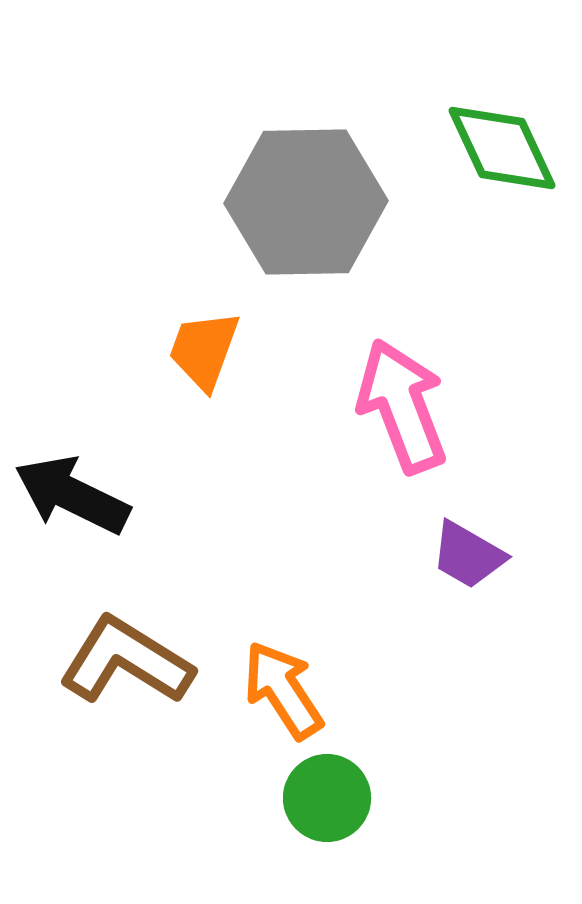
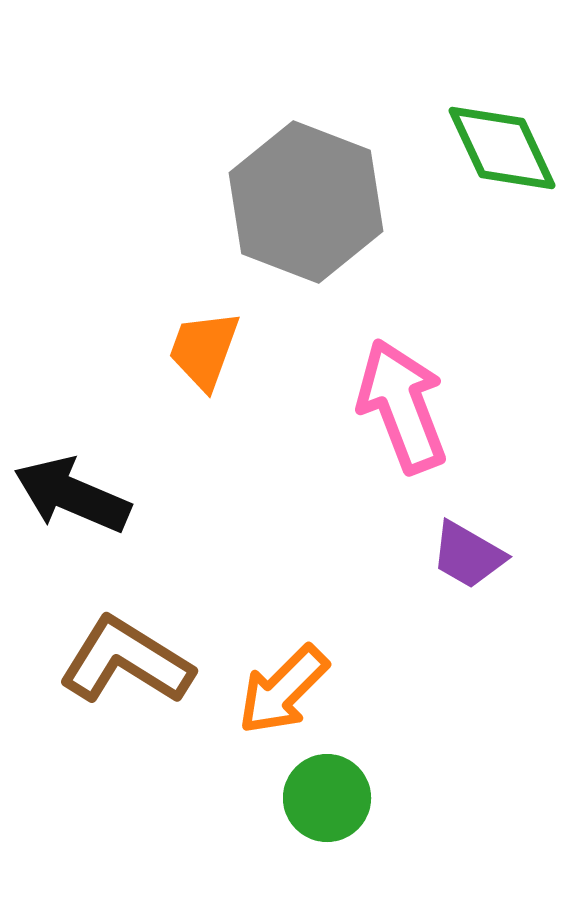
gray hexagon: rotated 22 degrees clockwise
black arrow: rotated 3 degrees counterclockwise
orange arrow: rotated 102 degrees counterclockwise
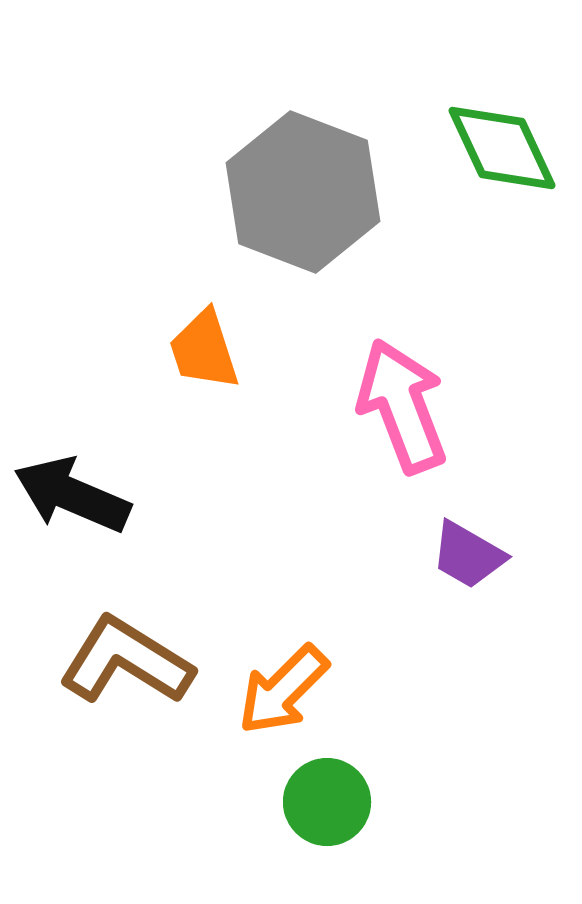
gray hexagon: moved 3 px left, 10 px up
orange trapezoid: rotated 38 degrees counterclockwise
green circle: moved 4 px down
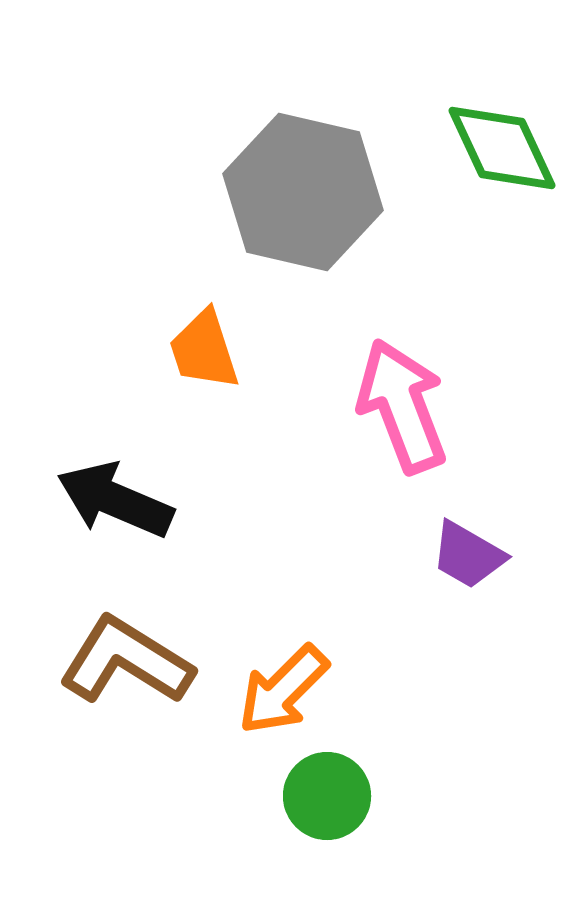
gray hexagon: rotated 8 degrees counterclockwise
black arrow: moved 43 px right, 5 px down
green circle: moved 6 px up
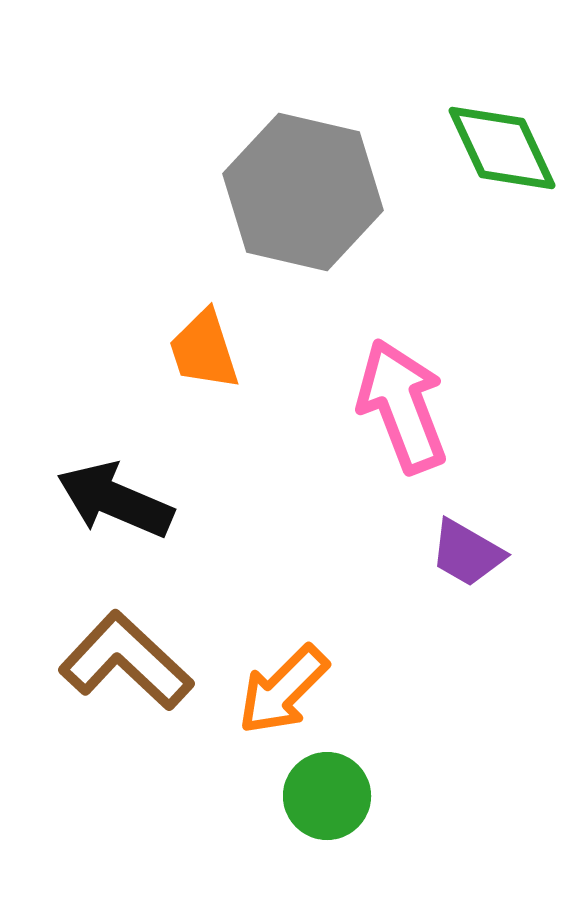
purple trapezoid: moved 1 px left, 2 px up
brown L-shape: rotated 11 degrees clockwise
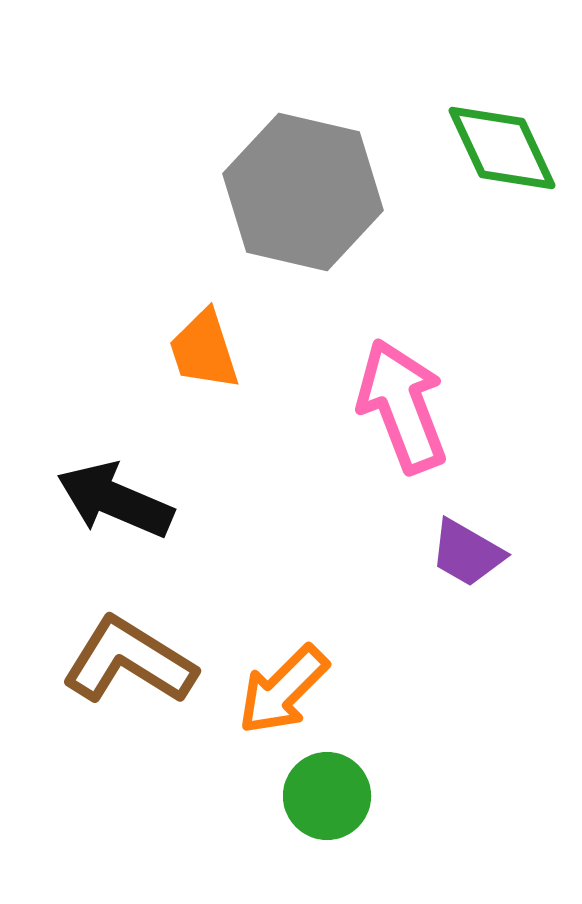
brown L-shape: moved 3 px right; rotated 11 degrees counterclockwise
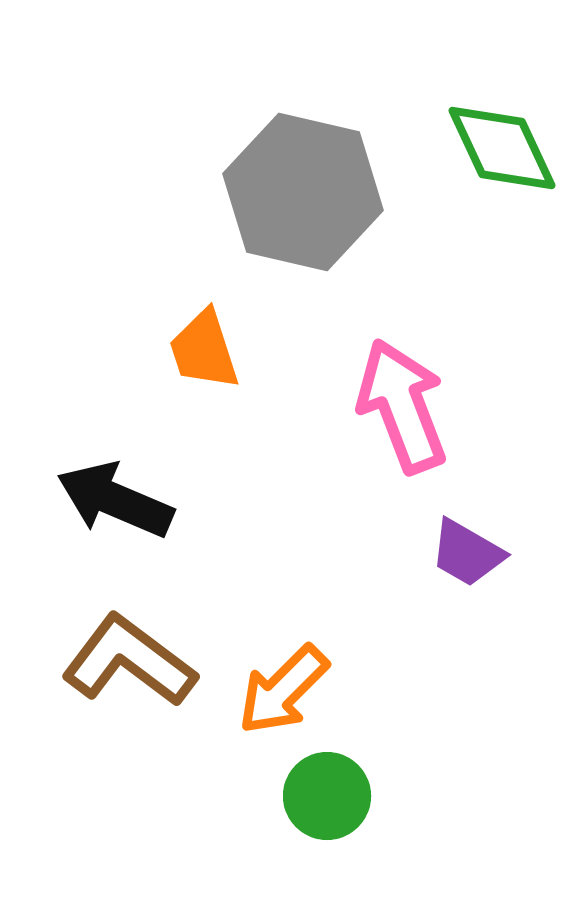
brown L-shape: rotated 5 degrees clockwise
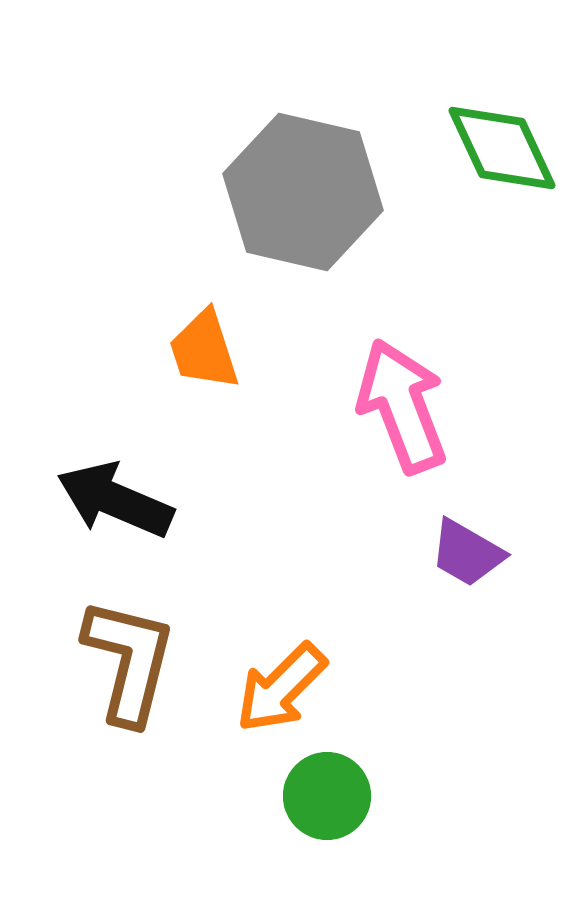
brown L-shape: rotated 67 degrees clockwise
orange arrow: moved 2 px left, 2 px up
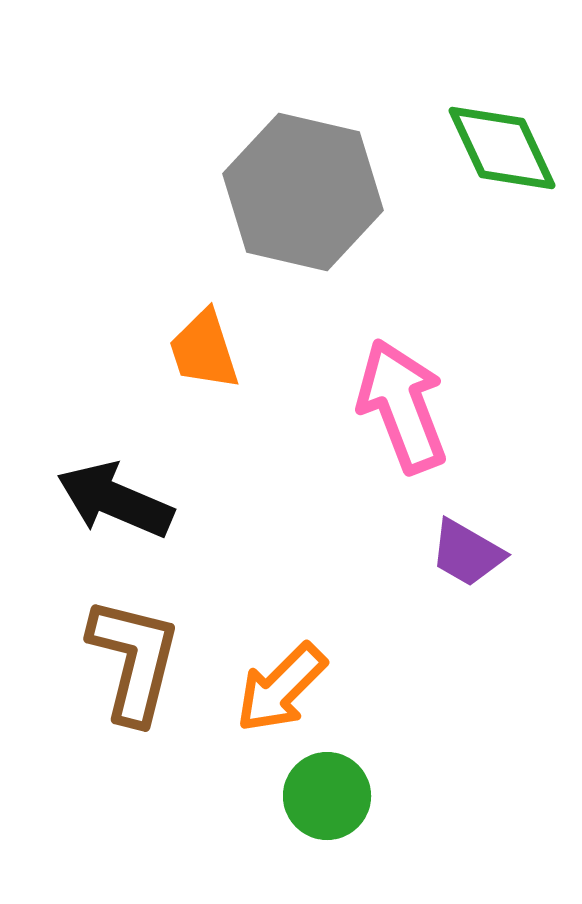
brown L-shape: moved 5 px right, 1 px up
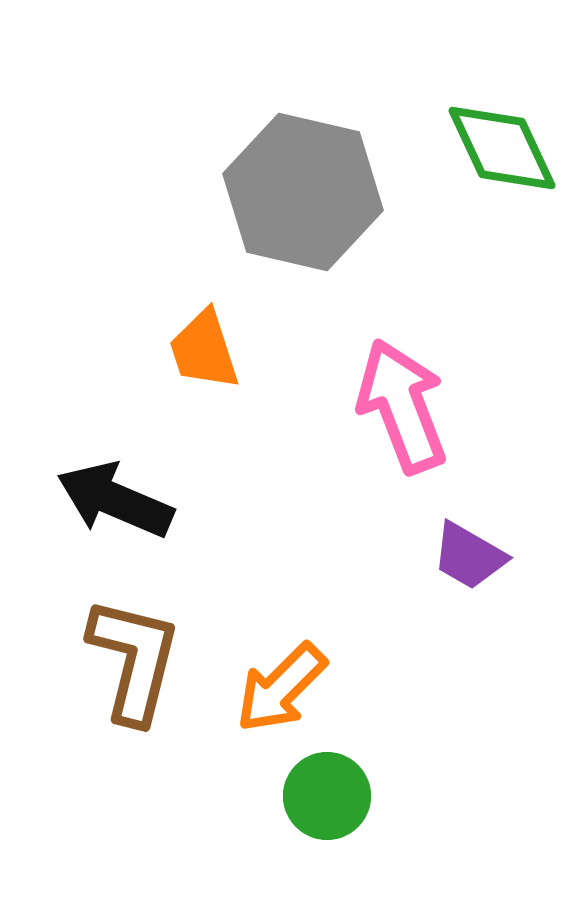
purple trapezoid: moved 2 px right, 3 px down
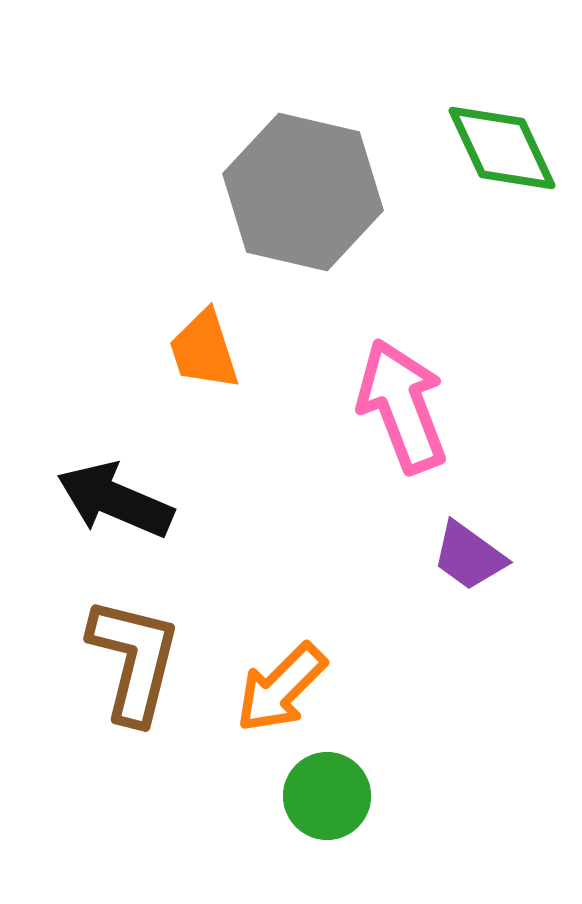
purple trapezoid: rotated 6 degrees clockwise
